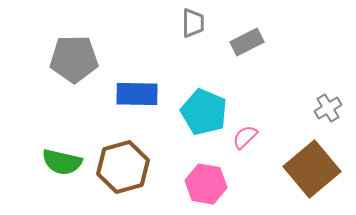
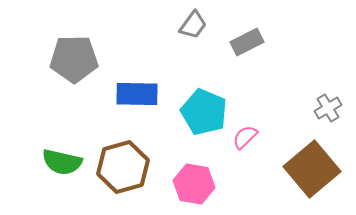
gray trapezoid: moved 2 px down; rotated 36 degrees clockwise
pink hexagon: moved 12 px left
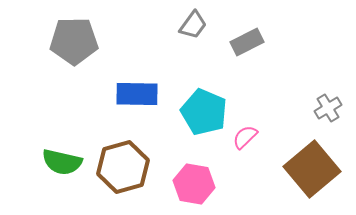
gray pentagon: moved 18 px up
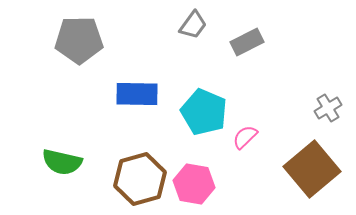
gray pentagon: moved 5 px right, 1 px up
brown hexagon: moved 17 px right, 12 px down
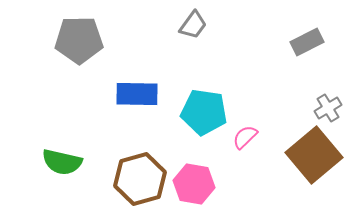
gray rectangle: moved 60 px right
cyan pentagon: rotated 15 degrees counterclockwise
brown square: moved 2 px right, 14 px up
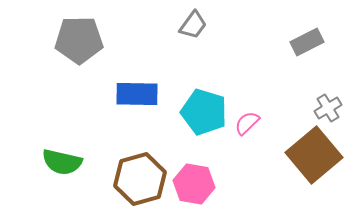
cyan pentagon: rotated 9 degrees clockwise
pink semicircle: moved 2 px right, 14 px up
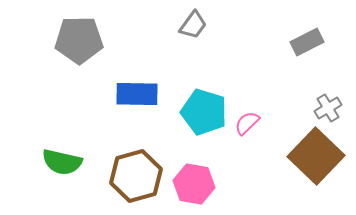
brown square: moved 2 px right, 1 px down; rotated 6 degrees counterclockwise
brown hexagon: moved 4 px left, 3 px up
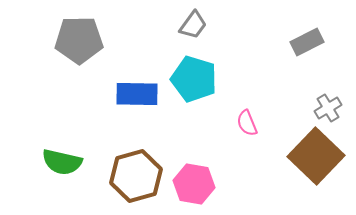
cyan pentagon: moved 10 px left, 33 px up
pink semicircle: rotated 68 degrees counterclockwise
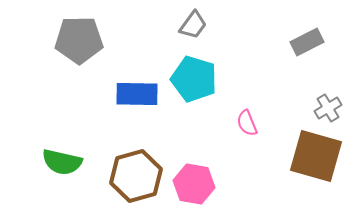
brown square: rotated 28 degrees counterclockwise
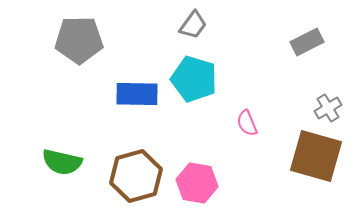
pink hexagon: moved 3 px right, 1 px up
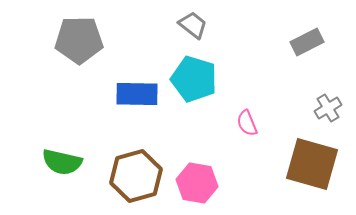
gray trapezoid: rotated 88 degrees counterclockwise
brown square: moved 4 px left, 8 px down
